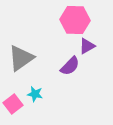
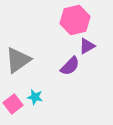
pink hexagon: rotated 16 degrees counterclockwise
gray triangle: moved 3 px left, 2 px down
cyan star: moved 3 px down
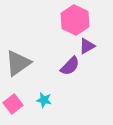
pink hexagon: rotated 20 degrees counterclockwise
gray triangle: moved 3 px down
cyan star: moved 9 px right, 3 px down
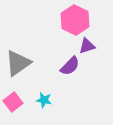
purple triangle: rotated 12 degrees clockwise
pink square: moved 2 px up
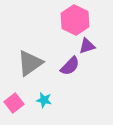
gray triangle: moved 12 px right
pink square: moved 1 px right, 1 px down
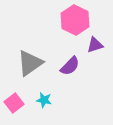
purple triangle: moved 8 px right, 1 px up
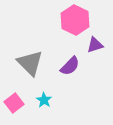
gray triangle: rotated 40 degrees counterclockwise
cyan star: rotated 21 degrees clockwise
